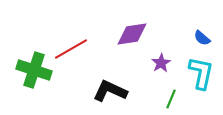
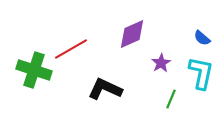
purple diamond: rotated 16 degrees counterclockwise
black L-shape: moved 5 px left, 2 px up
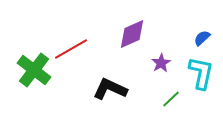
blue semicircle: rotated 96 degrees clockwise
green cross: rotated 20 degrees clockwise
black L-shape: moved 5 px right
green line: rotated 24 degrees clockwise
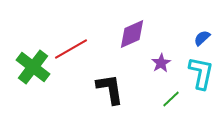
green cross: moved 1 px left, 3 px up
black L-shape: rotated 56 degrees clockwise
